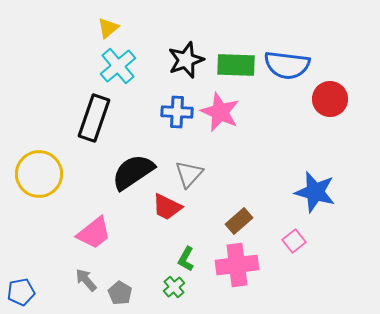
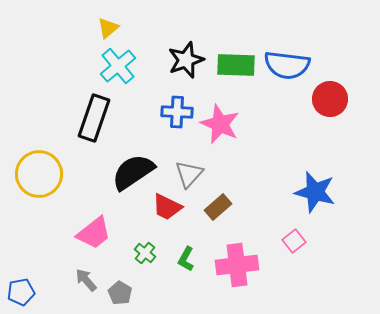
pink star: moved 12 px down
brown rectangle: moved 21 px left, 14 px up
green cross: moved 29 px left, 34 px up; rotated 10 degrees counterclockwise
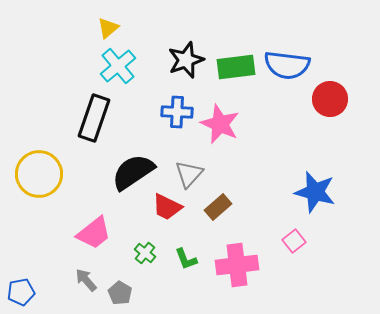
green rectangle: moved 2 px down; rotated 9 degrees counterclockwise
green L-shape: rotated 50 degrees counterclockwise
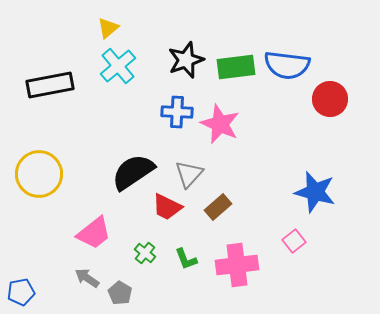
black rectangle: moved 44 px left, 33 px up; rotated 60 degrees clockwise
gray arrow: moved 1 px right, 2 px up; rotated 15 degrees counterclockwise
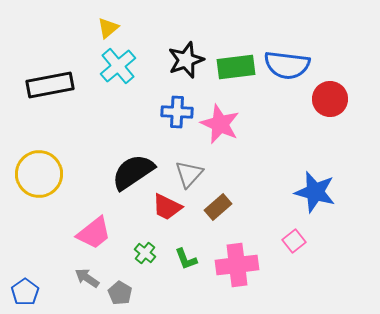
blue pentagon: moved 4 px right; rotated 24 degrees counterclockwise
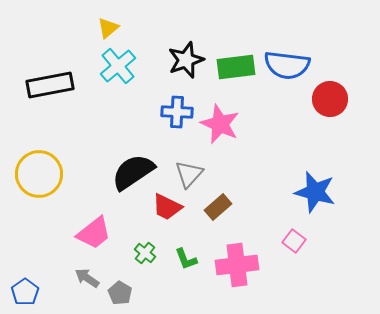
pink square: rotated 15 degrees counterclockwise
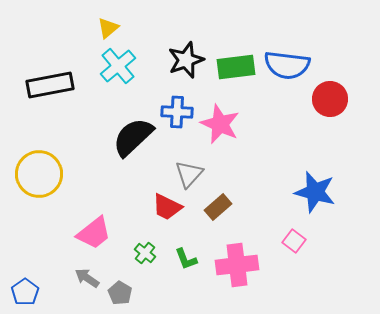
black semicircle: moved 35 px up; rotated 9 degrees counterclockwise
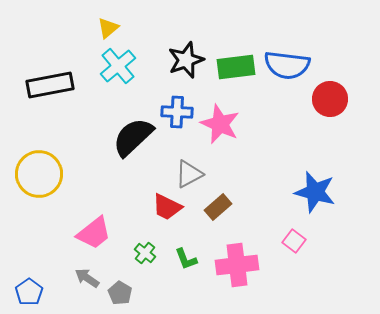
gray triangle: rotated 20 degrees clockwise
blue pentagon: moved 4 px right
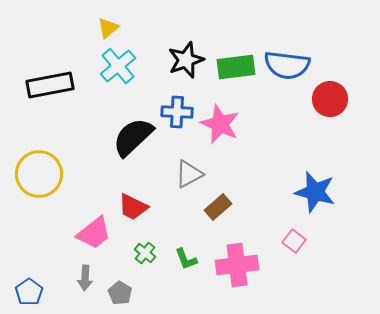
red trapezoid: moved 34 px left
gray arrow: moved 2 px left; rotated 120 degrees counterclockwise
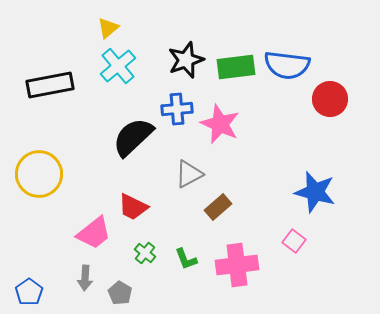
blue cross: moved 3 px up; rotated 8 degrees counterclockwise
